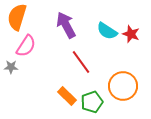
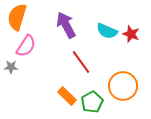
cyan semicircle: rotated 10 degrees counterclockwise
green pentagon: rotated 10 degrees counterclockwise
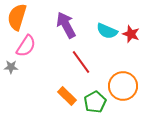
green pentagon: moved 3 px right
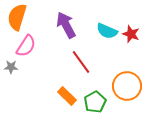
orange circle: moved 4 px right
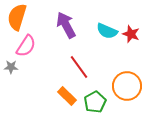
red line: moved 2 px left, 5 px down
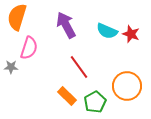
pink semicircle: moved 3 px right, 2 px down; rotated 15 degrees counterclockwise
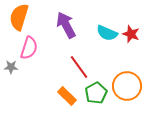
orange semicircle: moved 2 px right
cyan semicircle: moved 2 px down
green pentagon: moved 1 px right, 9 px up
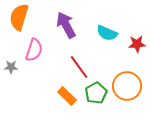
red star: moved 6 px right, 10 px down; rotated 24 degrees counterclockwise
pink semicircle: moved 5 px right, 2 px down
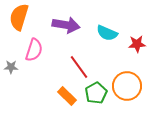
purple arrow: rotated 128 degrees clockwise
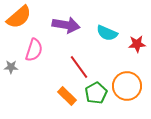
orange semicircle: rotated 148 degrees counterclockwise
